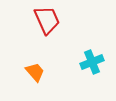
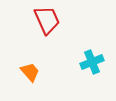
orange trapezoid: moved 5 px left
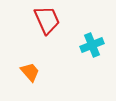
cyan cross: moved 17 px up
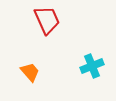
cyan cross: moved 21 px down
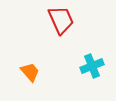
red trapezoid: moved 14 px right
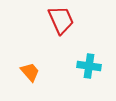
cyan cross: moved 3 px left; rotated 30 degrees clockwise
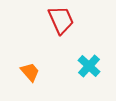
cyan cross: rotated 35 degrees clockwise
